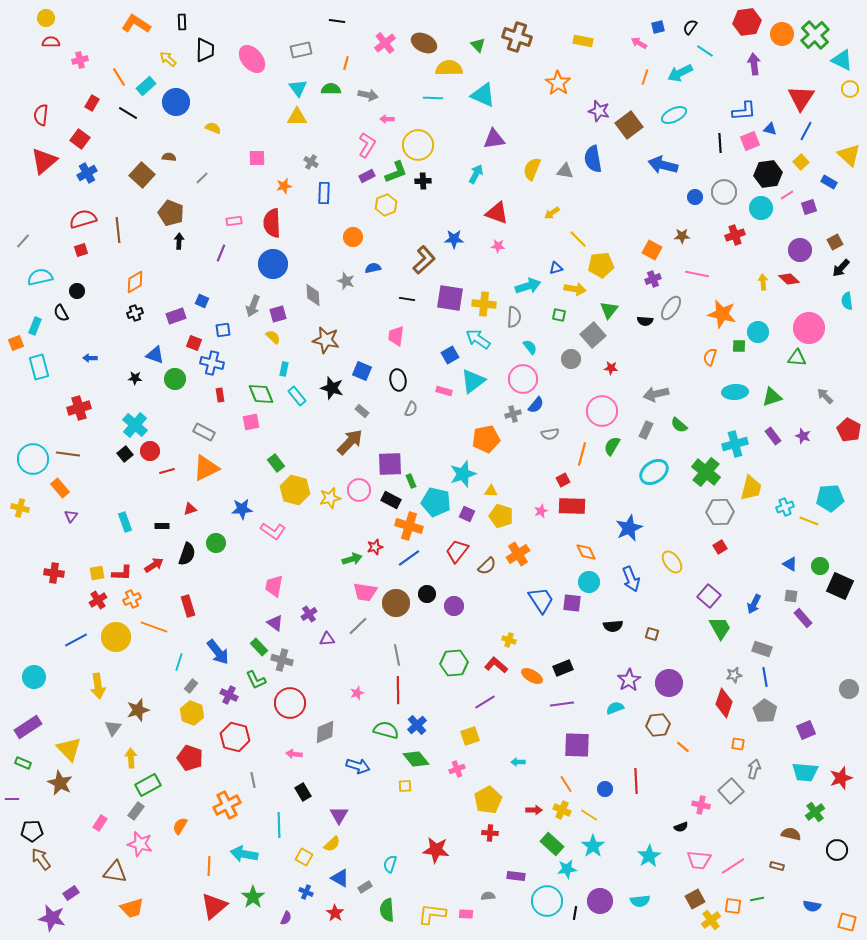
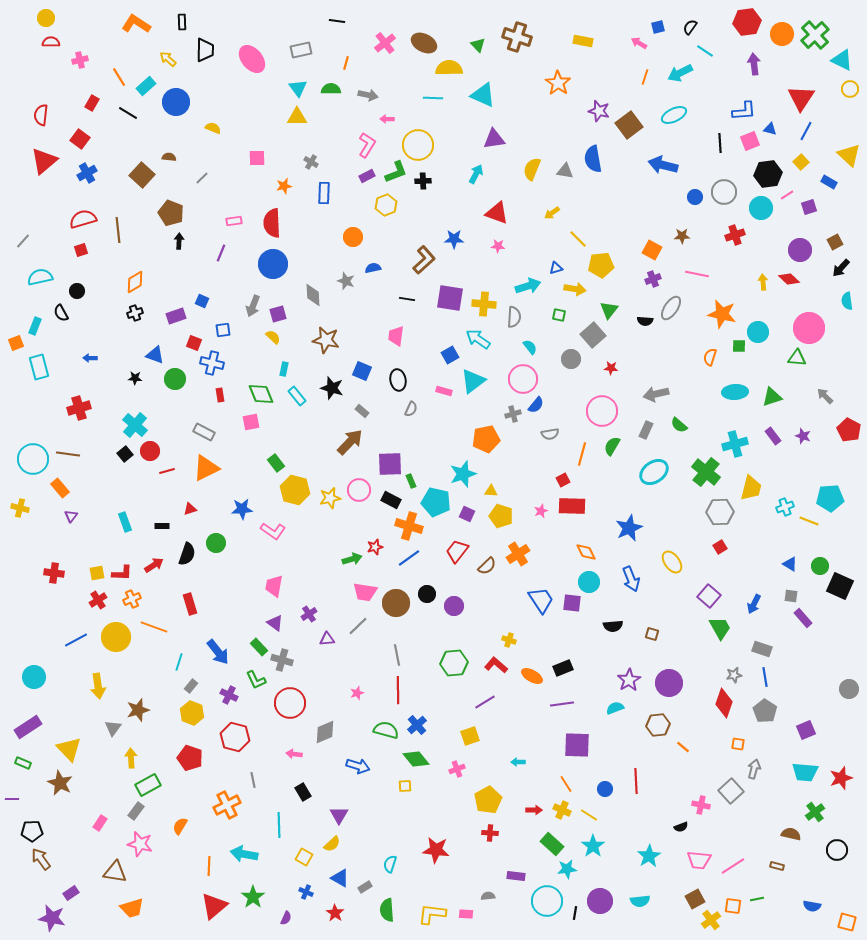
red rectangle at (188, 606): moved 2 px right, 2 px up
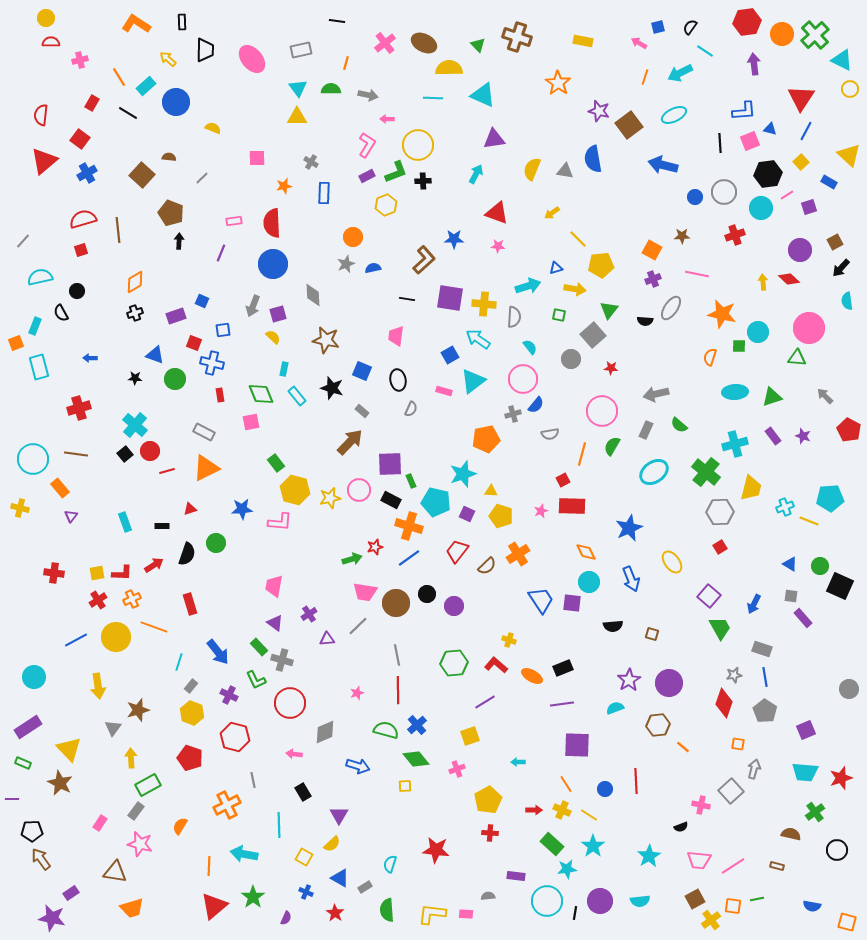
gray star at (346, 281): moved 17 px up; rotated 30 degrees clockwise
brown line at (68, 454): moved 8 px right
pink L-shape at (273, 531): moved 7 px right, 9 px up; rotated 30 degrees counterclockwise
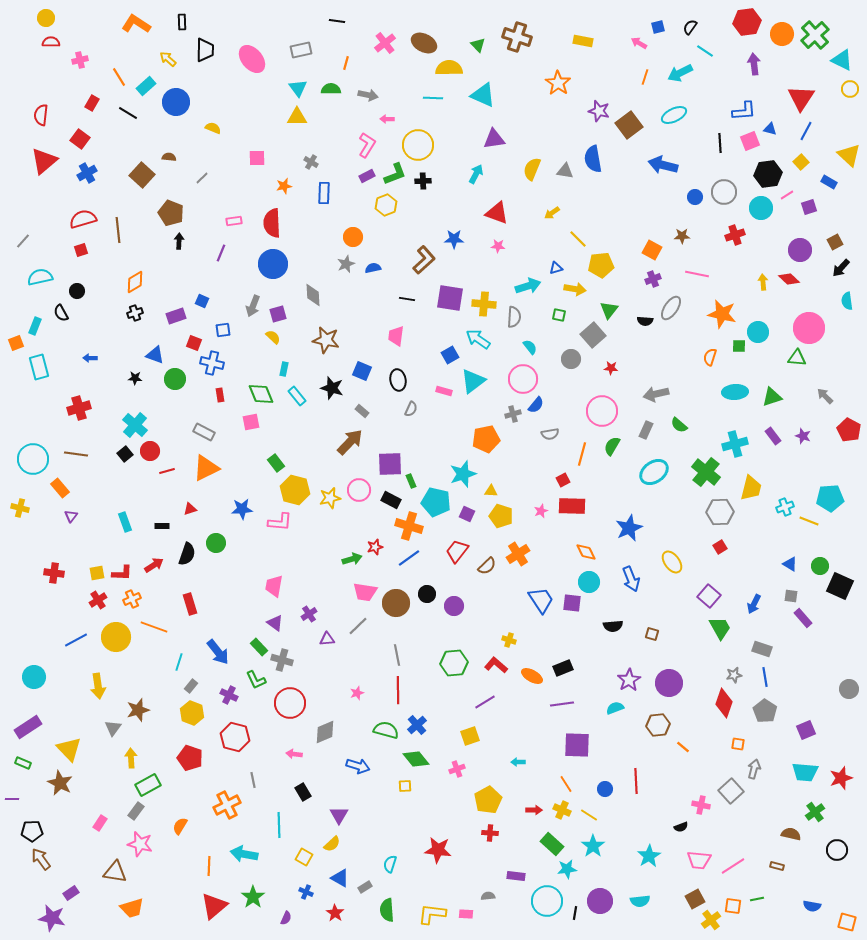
green L-shape at (396, 172): moved 1 px left, 2 px down
red star at (436, 850): moved 2 px right
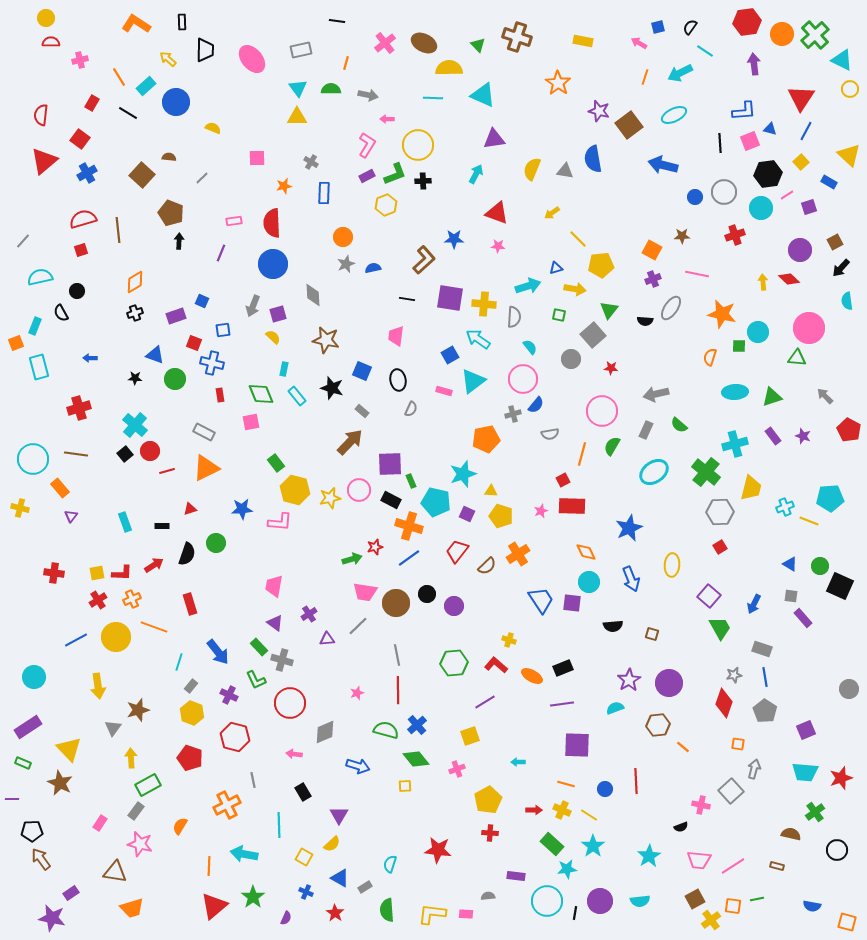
orange circle at (353, 237): moved 10 px left
yellow ellipse at (672, 562): moved 3 px down; rotated 40 degrees clockwise
orange line at (566, 784): rotated 42 degrees counterclockwise
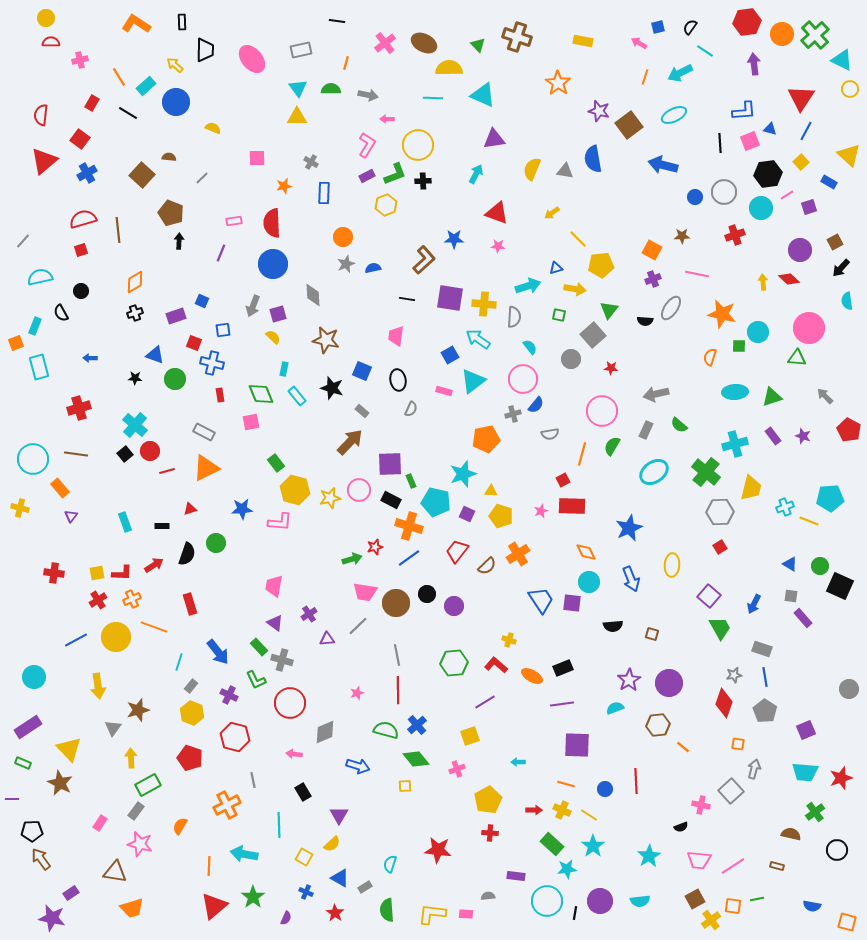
yellow arrow at (168, 59): moved 7 px right, 6 px down
black circle at (77, 291): moved 4 px right
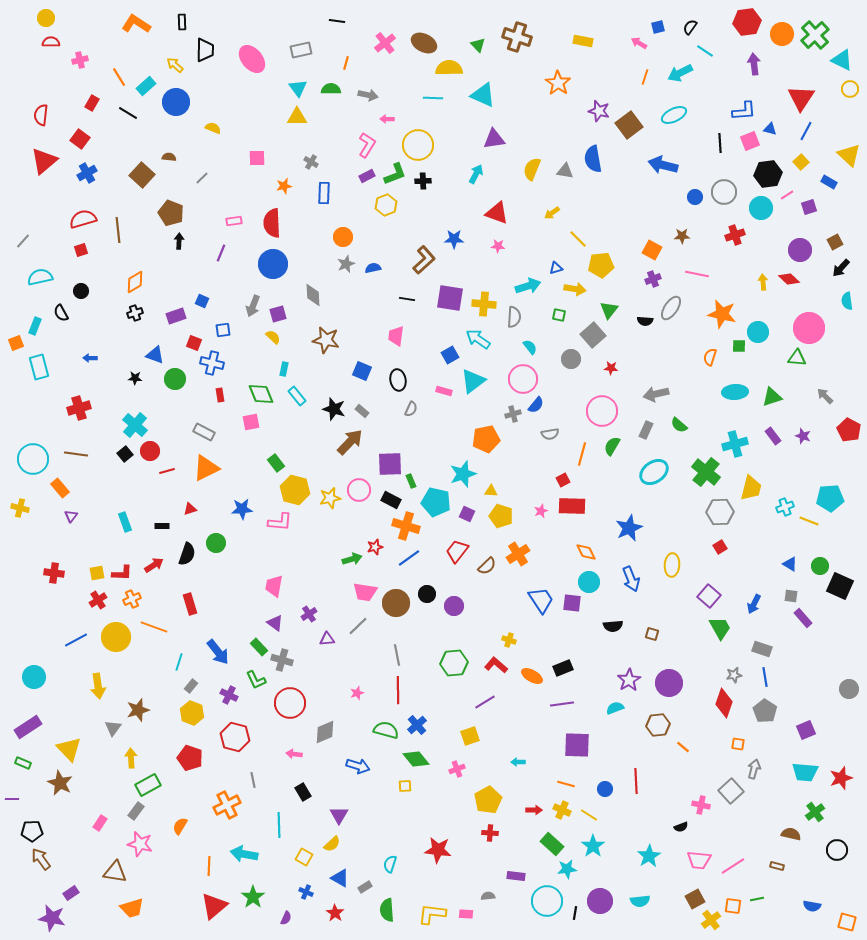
black star at (332, 388): moved 2 px right, 21 px down
orange cross at (409, 526): moved 3 px left
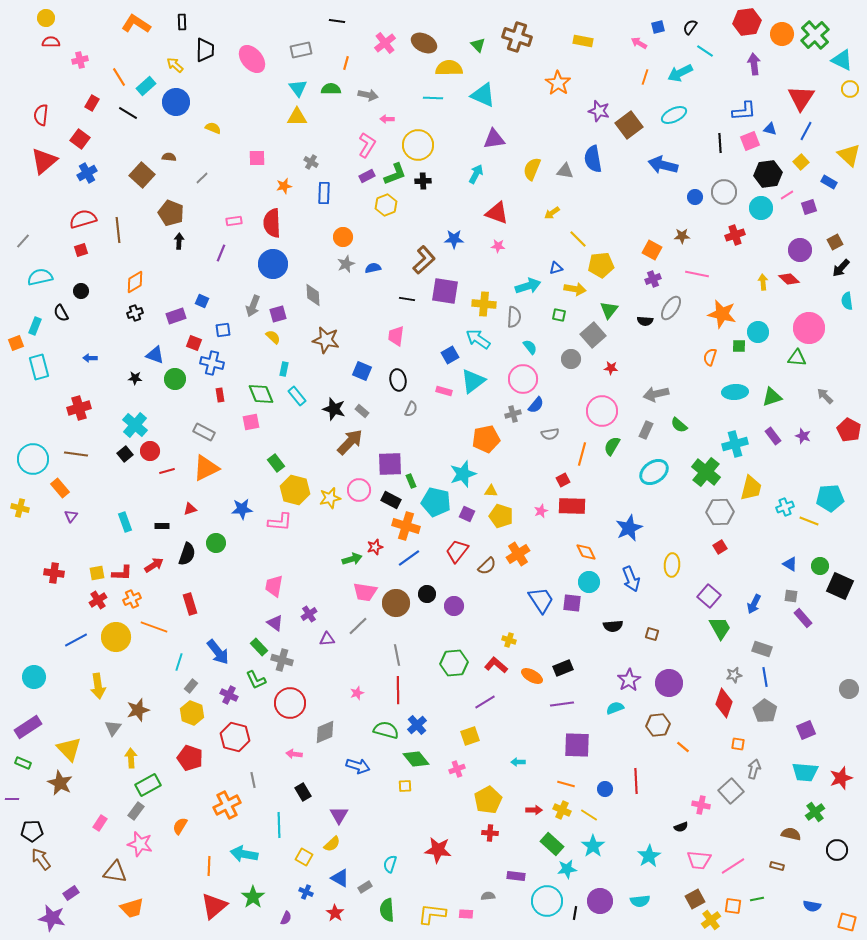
purple square at (450, 298): moved 5 px left, 7 px up
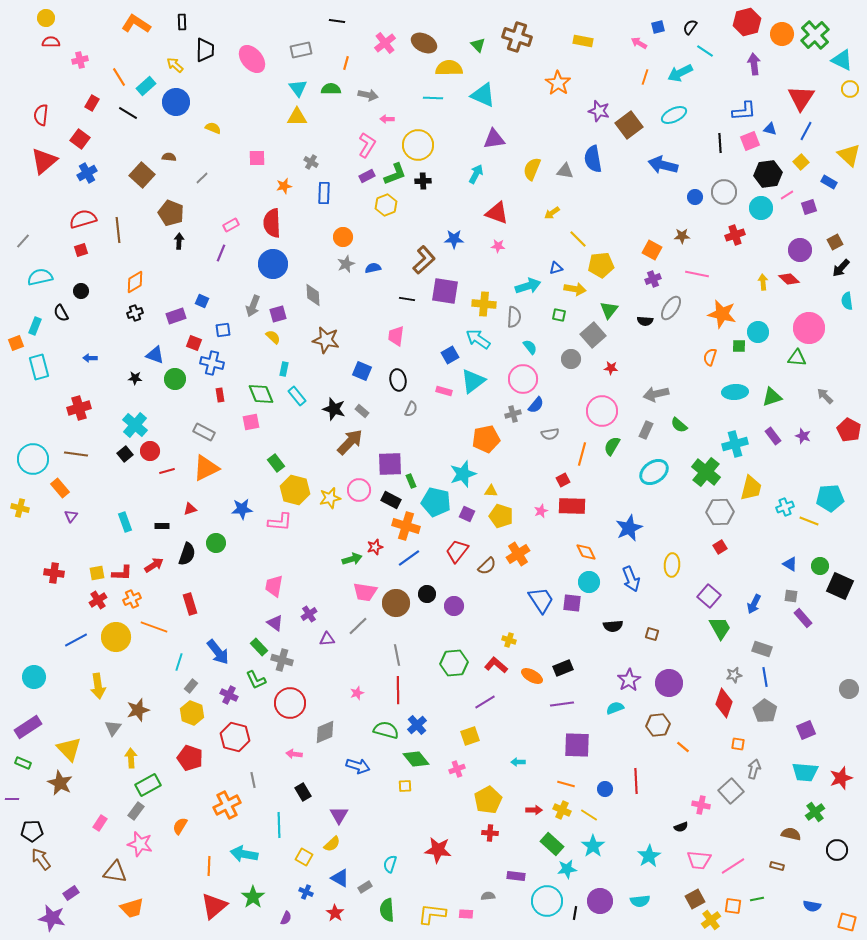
red hexagon at (747, 22): rotated 8 degrees counterclockwise
pink rectangle at (234, 221): moved 3 px left, 4 px down; rotated 21 degrees counterclockwise
